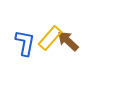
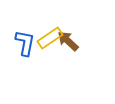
yellow rectangle: rotated 15 degrees clockwise
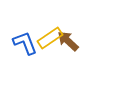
blue L-shape: rotated 32 degrees counterclockwise
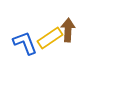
brown arrow: moved 11 px up; rotated 50 degrees clockwise
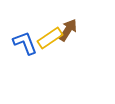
brown arrow: rotated 30 degrees clockwise
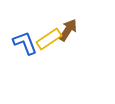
yellow rectangle: moved 1 px left, 1 px down
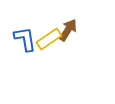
blue L-shape: moved 4 px up; rotated 12 degrees clockwise
